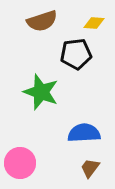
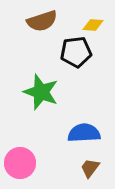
yellow diamond: moved 1 px left, 2 px down
black pentagon: moved 2 px up
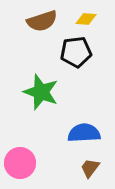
yellow diamond: moved 7 px left, 6 px up
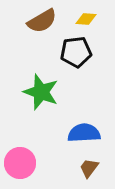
brown semicircle: rotated 12 degrees counterclockwise
brown trapezoid: moved 1 px left
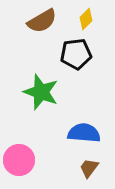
yellow diamond: rotated 50 degrees counterclockwise
black pentagon: moved 2 px down
blue semicircle: rotated 8 degrees clockwise
pink circle: moved 1 px left, 3 px up
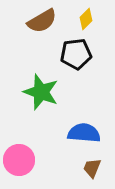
brown trapezoid: moved 3 px right; rotated 15 degrees counterclockwise
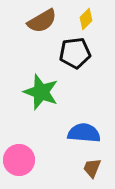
black pentagon: moved 1 px left, 1 px up
